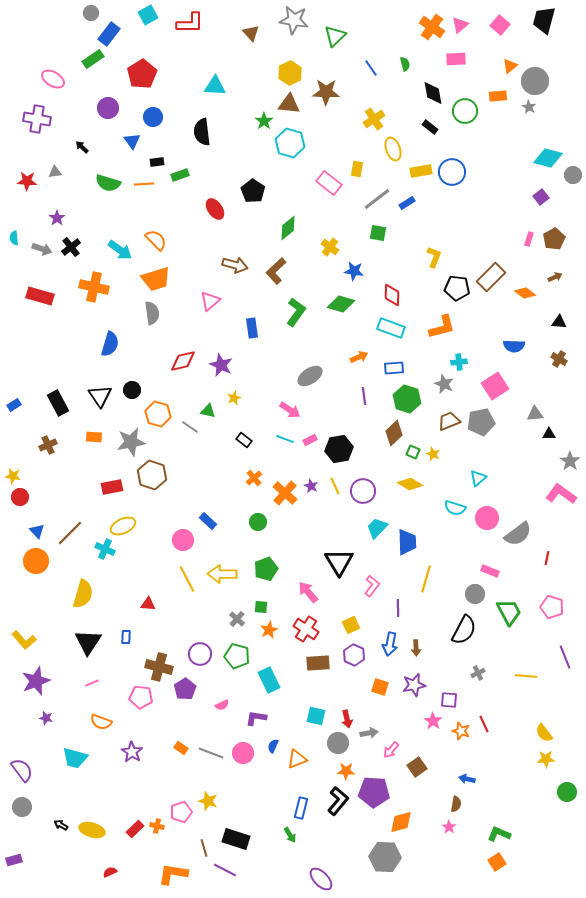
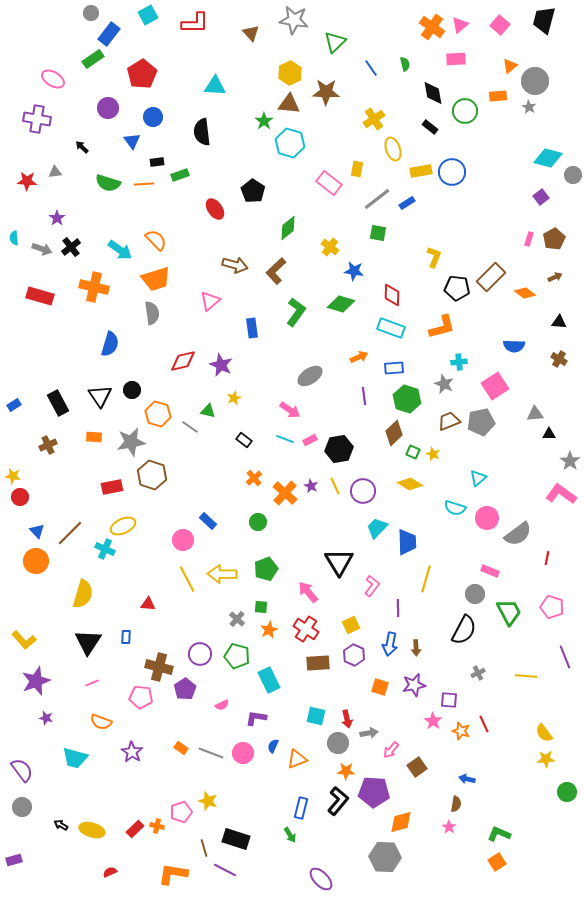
red L-shape at (190, 23): moved 5 px right
green triangle at (335, 36): moved 6 px down
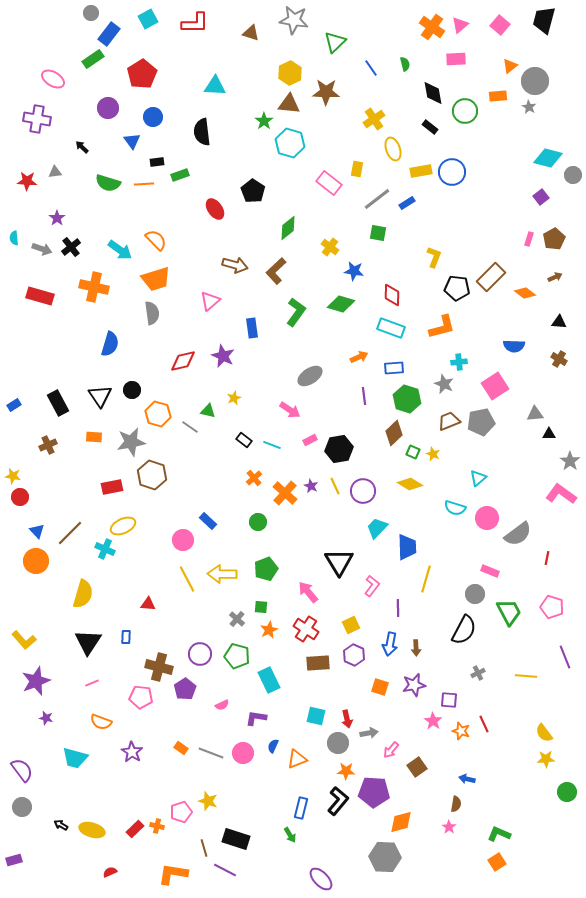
cyan square at (148, 15): moved 4 px down
brown triangle at (251, 33): rotated 30 degrees counterclockwise
purple star at (221, 365): moved 2 px right, 9 px up
cyan line at (285, 439): moved 13 px left, 6 px down
blue trapezoid at (407, 542): moved 5 px down
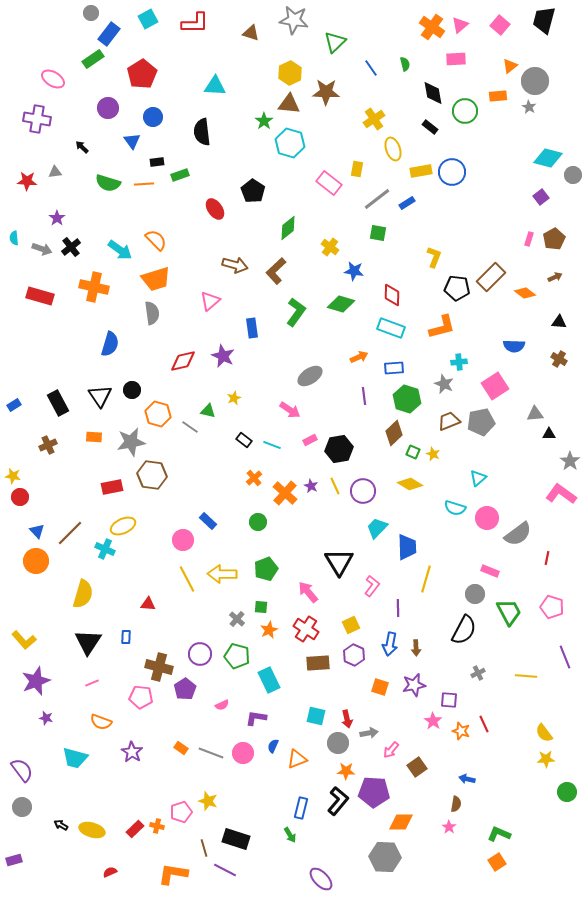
brown hexagon at (152, 475): rotated 12 degrees counterclockwise
orange diamond at (401, 822): rotated 15 degrees clockwise
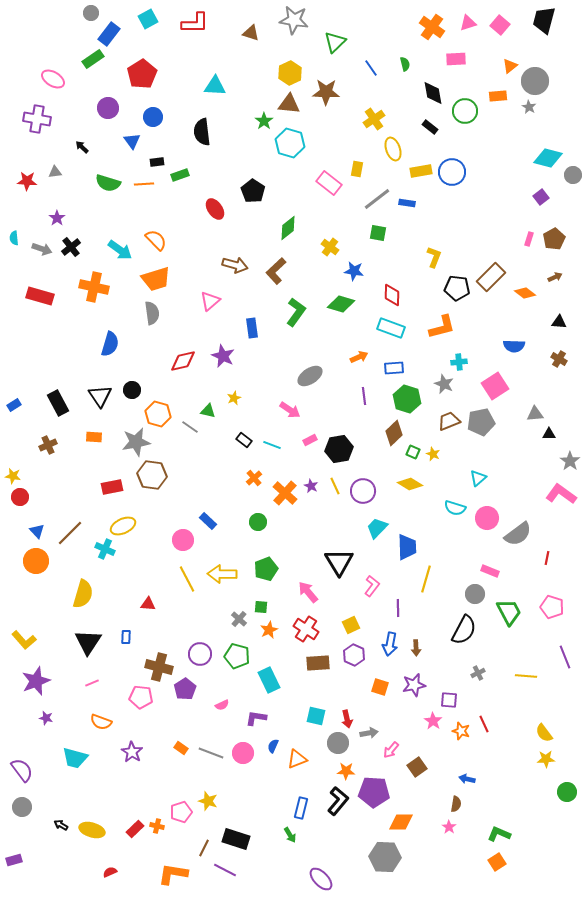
pink triangle at (460, 25): moved 8 px right, 2 px up; rotated 24 degrees clockwise
blue rectangle at (407, 203): rotated 42 degrees clockwise
gray star at (131, 442): moved 5 px right
gray cross at (237, 619): moved 2 px right
brown line at (204, 848): rotated 42 degrees clockwise
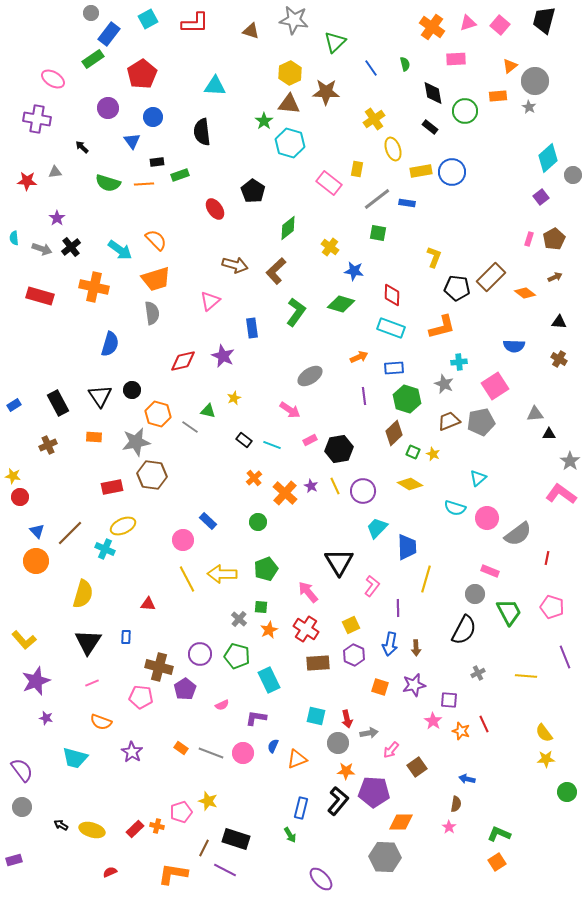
brown triangle at (251, 33): moved 2 px up
cyan diamond at (548, 158): rotated 56 degrees counterclockwise
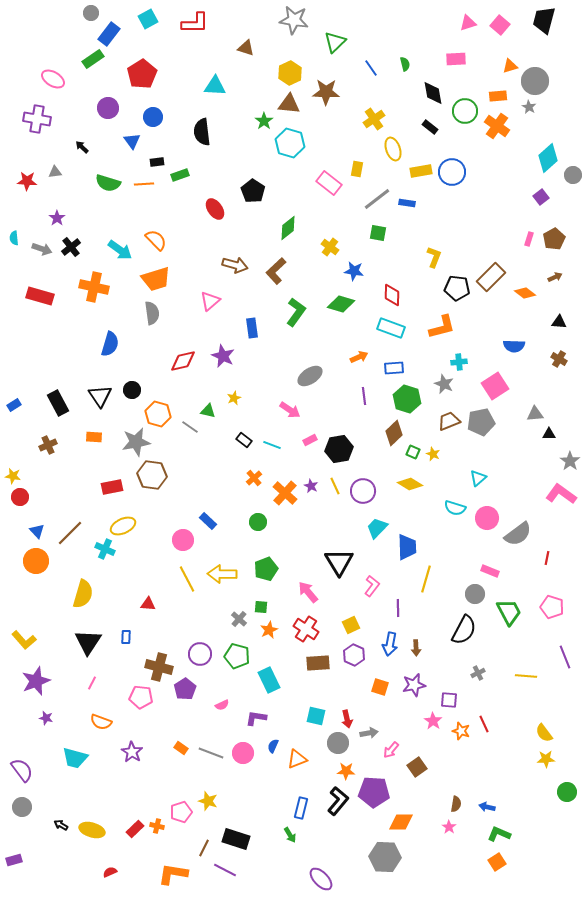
orange cross at (432, 27): moved 65 px right, 99 px down
brown triangle at (251, 31): moved 5 px left, 17 px down
orange triangle at (510, 66): rotated 21 degrees clockwise
pink line at (92, 683): rotated 40 degrees counterclockwise
blue arrow at (467, 779): moved 20 px right, 28 px down
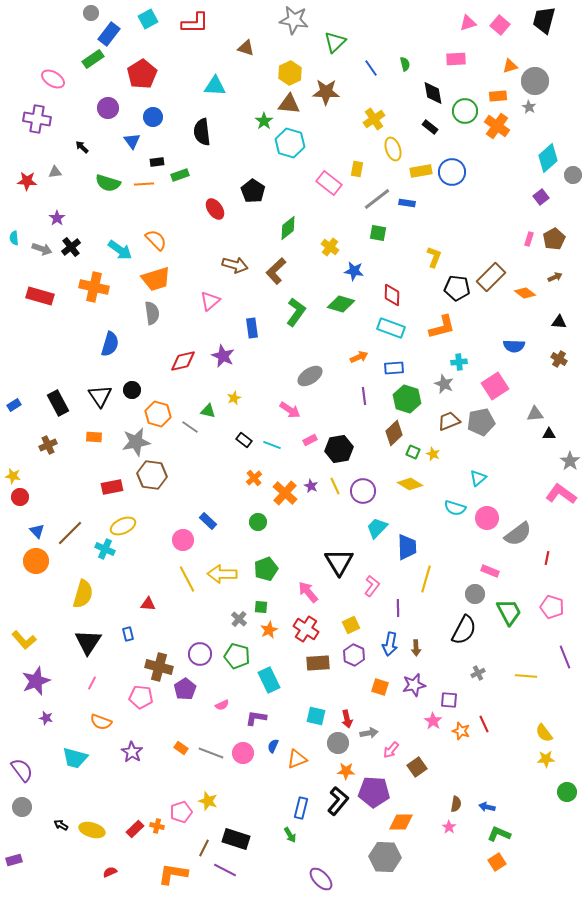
blue rectangle at (126, 637): moved 2 px right, 3 px up; rotated 16 degrees counterclockwise
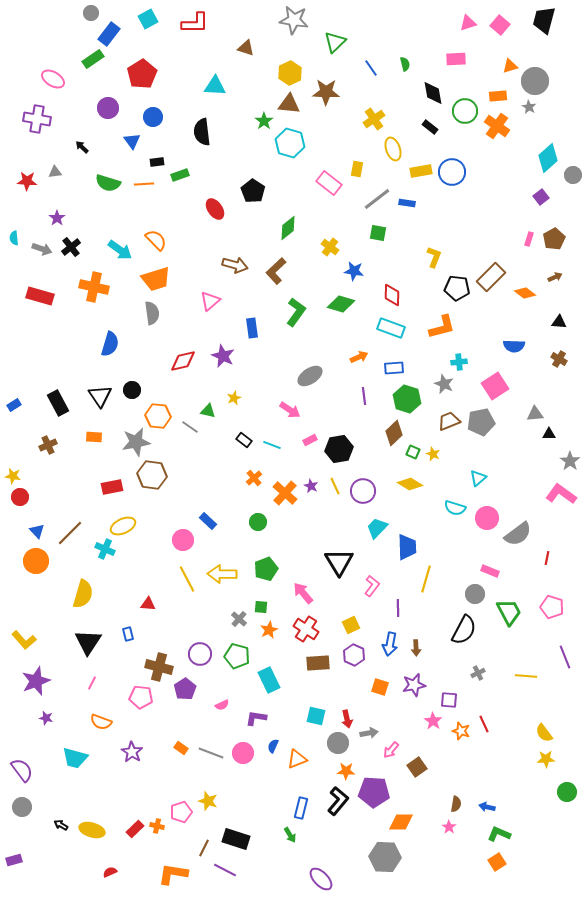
orange hexagon at (158, 414): moved 2 px down; rotated 10 degrees counterclockwise
pink arrow at (308, 592): moved 5 px left, 1 px down
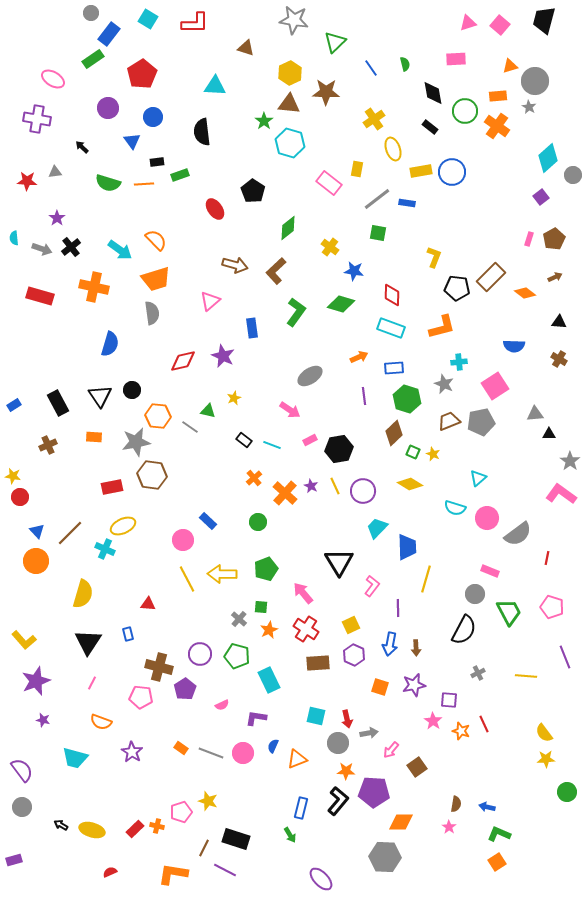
cyan square at (148, 19): rotated 30 degrees counterclockwise
purple star at (46, 718): moved 3 px left, 2 px down
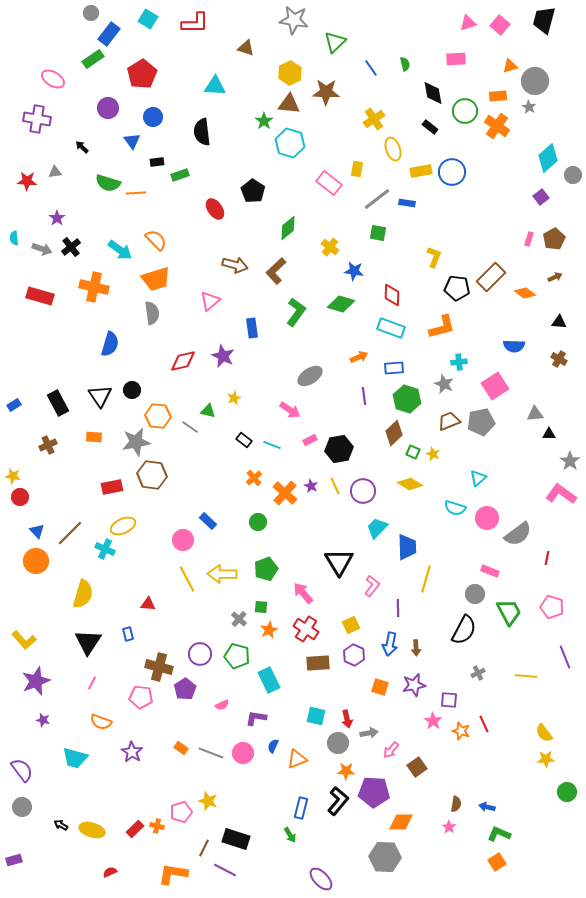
orange line at (144, 184): moved 8 px left, 9 px down
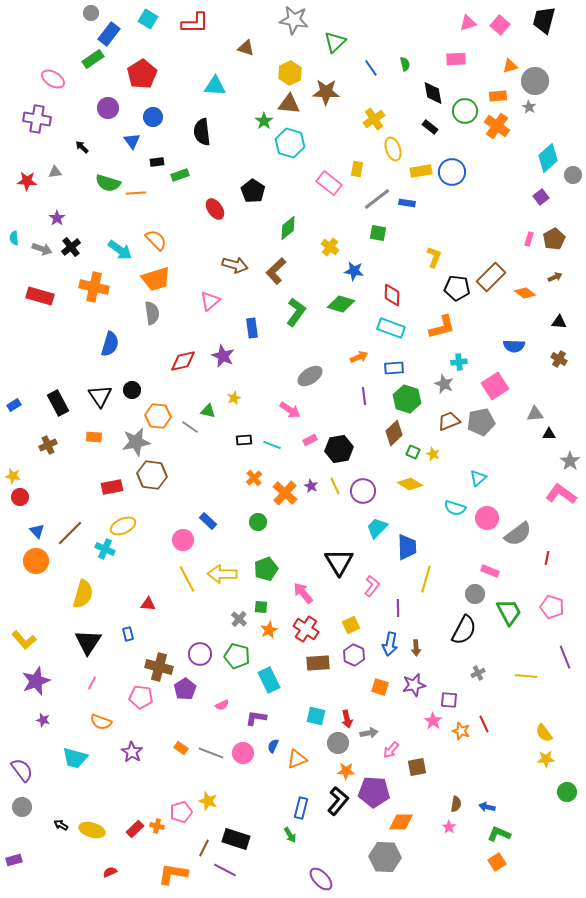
black rectangle at (244, 440): rotated 42 degrees counterclockwise
brown square at (417, 767): rotated 24 degrees clockwise
